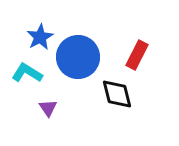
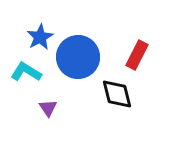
cyan L-shape: moved 1 px left, 1 px up
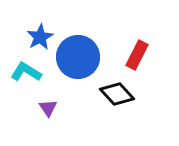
black diamond: rotated 28 degrees counterclockwise
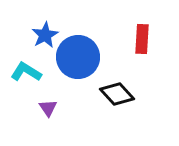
blue star: moved 5 px right, 2 px up
red rectangle: moved 5 px right, 16 px up; rotated 24 degrees counterclockwise
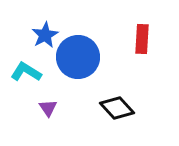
black diamond: moved 14 px down
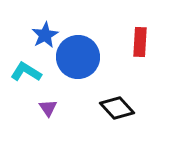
red rectangle: moved 2 px left, 3 px down
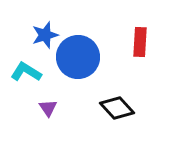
blue star: rotated 12 degrees clockwise
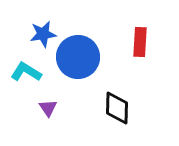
blue star: moved 2 px left, 1 px up; rotated 8 degrees clockwise
black diamond: rotated 44 degrees clockwise
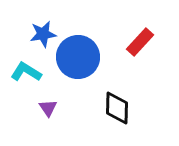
red rectangle: rotated 40 degrees clockwise
